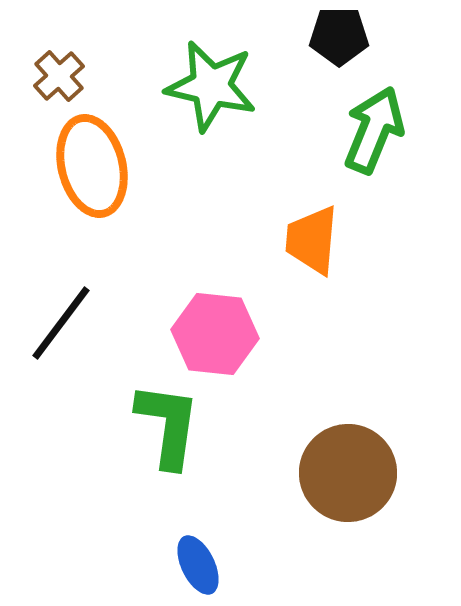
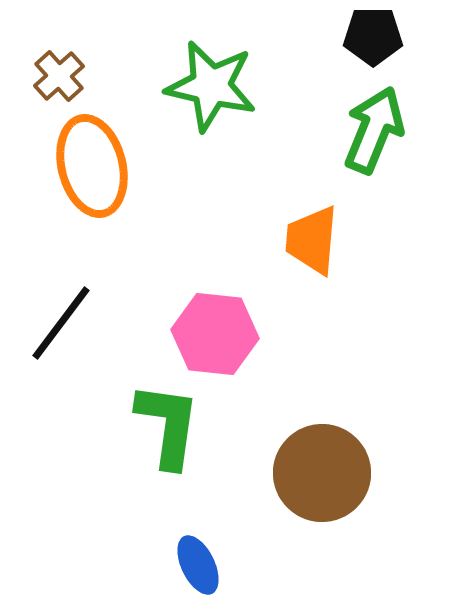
black pentagon: moved 34 px right
brown circle: moved 26 px left
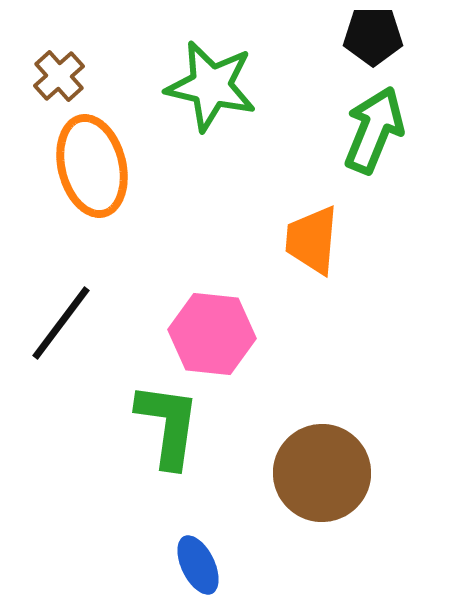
pink hexagon: moved 3 px left
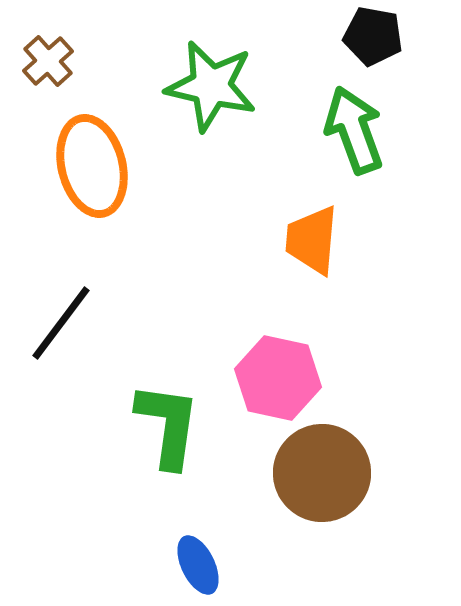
black pentagon: rotated 10 degrees clockwise
brown cross: moved 11 px left, 15 px up
green arrow: moved 20 px left; rotated 42 degrees counterclockwise
pink hexagon: moved 66 px right, 44 px down; rotated 6 degrees clockwise
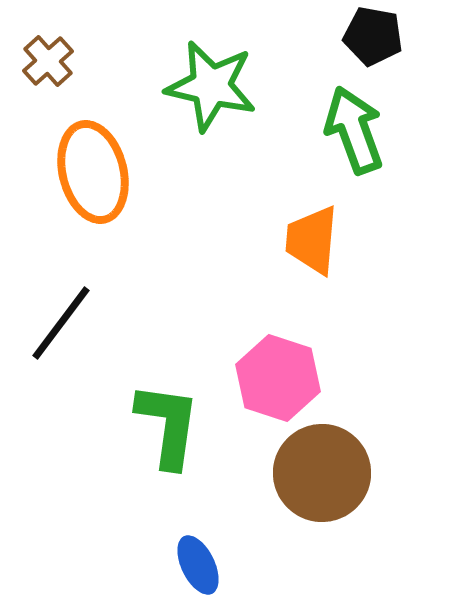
orange ellipse: moved 1 px right, 6 px down
pink hexagon: rotated 6 degrees clockwise
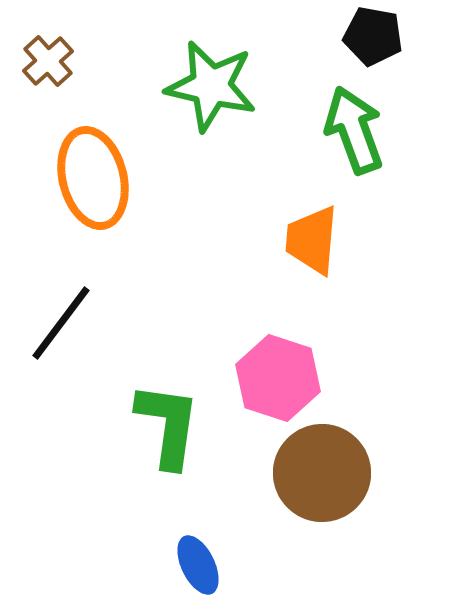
orange ellipse: moved 6 px down
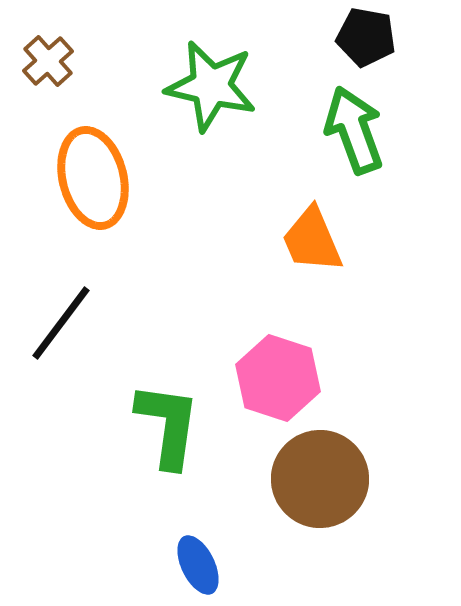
black pentagon: moved 7 px left, 1 px down
orange trapezoid: rotated 28 degrees counterclockwise
brown circle: moved 2 px left, 6 px down
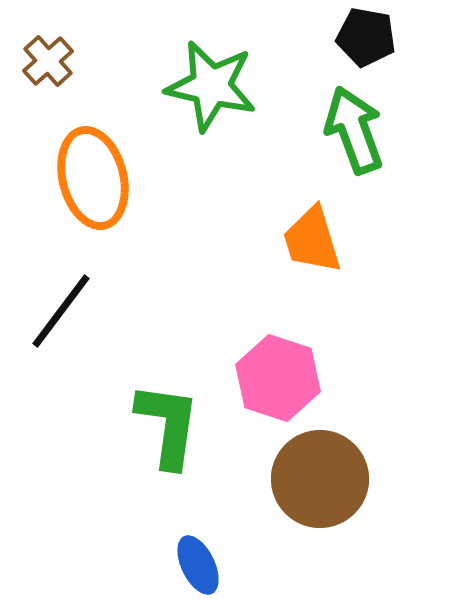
orange trapezoid: rotated 6 degrees clockwise
black line: moved 12 px up
